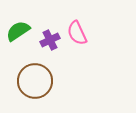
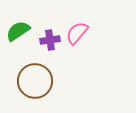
pink semicircle: rotated 65 degrees clockwise
purple cross: rotated 18 degrees clockwise
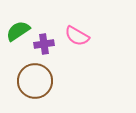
pink semicircle: moved 3 px down; rotated 100 degrees counterclockwise
purple cross: moved 6 px left, 4 px down
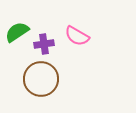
green semicircle: moved 1 px left, 1 px down
brown circle: moved 6 px right, 2 px up
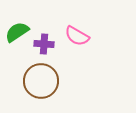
purple cross: rotated 12 degrees clockwise
brown circle: moved 2 px down
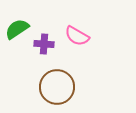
green semicircle: moved 3 px up
brown circle: moved 16 px right, 6 px down
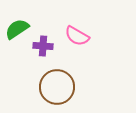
purple cross: moved 1 px left, 2 px down
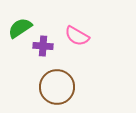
green semicircle: moved 3 px right, 1 px up
